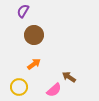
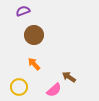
purple semicircle: rotated 40 degrees clockwise
orange arrow: rotated 96 degrees counterclockwise
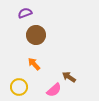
purple semicircle: moved 2 px right, 2 px down
brown circle: moved 2 px right
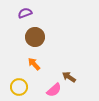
brown circle: moved 1 px left, 2 px down
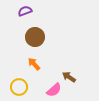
purple semicircle: moved 2 px up
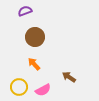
pink semicircle: moved 11 px left; rotated 14 degrees clockwise
